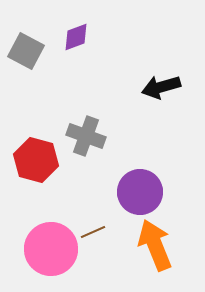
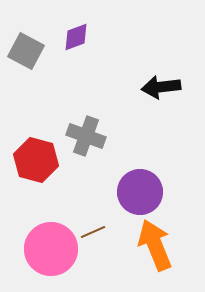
black arrow: rotated 9 degrees clockwise
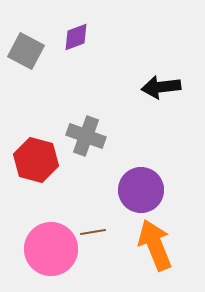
purple circle: moved 1 px right, 2 px up
brown line: rotated 15 degrees clockwise
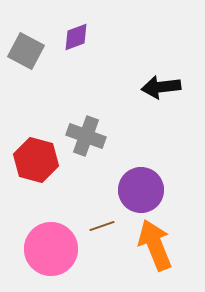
brown line: moved 9 px right, 6 px up; rotated 10 degrees counterclockwise
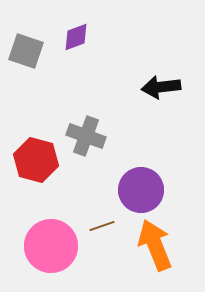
gray square: rotated 9 degrees counterclockwise
pink circle: moved 3 px up
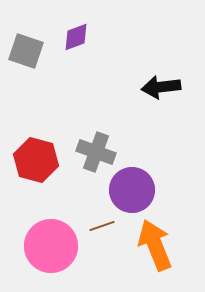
gray cross: moved 10 px right, 16 px down
purple circle: moved 9 px left
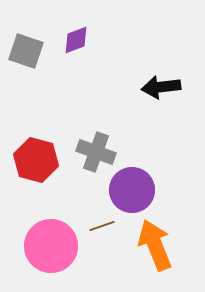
purple diamond: moved 3 px down
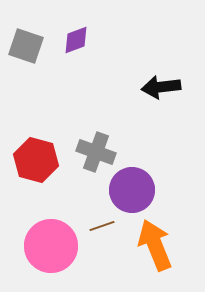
gray square: moved 5 px up
